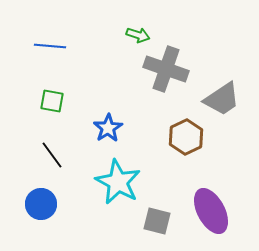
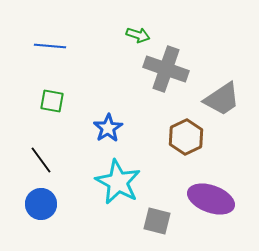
black line: moved 11 px left, 5 px down
purple ellipse: moved 12 px up; rotated 42 degrees counterclockwise
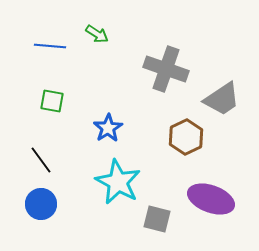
green arrow: moved 41 px left, 1 px up; rotated 15 degrees clockwise
gray square: moved 2 px up
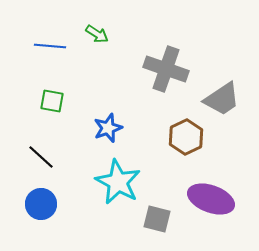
blue star: rotated 12 degrees clockwise
black line: moved 3 px up; rotated 12 degrees counterclockwise
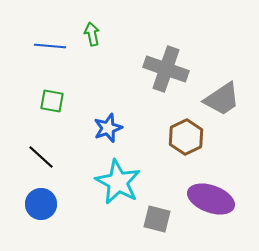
green arrow: moved 5 px left; rotated 135 degrees counterclockwise
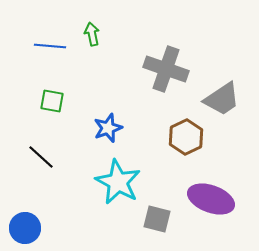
blue circle: moved 16 px left, 24 px down
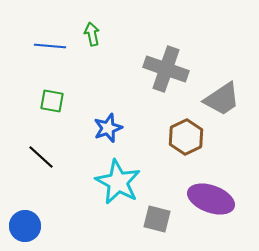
blue circle: moved 2 px up
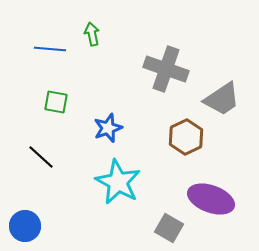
blue line: moved 3 px down
green square: moved 4 px right, 1 px down
gray square: moved 12 px right, 9 px down; rotated 16 degrees clockwise
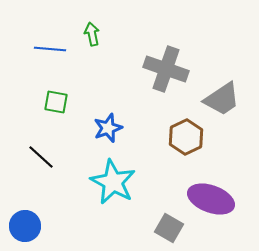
cyan star: moved 5 px left
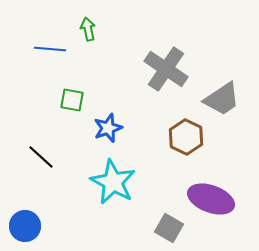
green arrow: moved 4 px left, 5 px up
gray cross: rotated 15 degrees clockwise
green square: moved 16 px right, 2 px up
brown hexagon: rotated 8 degrees counterclockwise
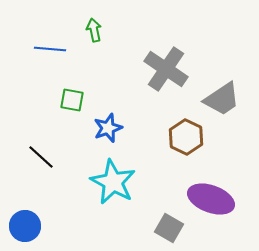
green arrow: moved 6 px right, 1 px down
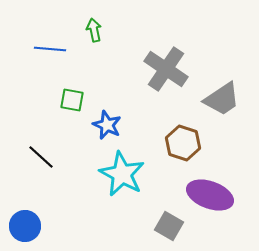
blue star: moved 1 px left, 3 px up; rotated 28 degrees counterclockwise
brown hexagon: moved 3 px left, 6 px down; rotated 8 degrees counterclockwise
cyan star: moved 9 px right, 8 px up
purple ellipse: moved 1 px left, 4 px up
gray square: moved 2 px up
